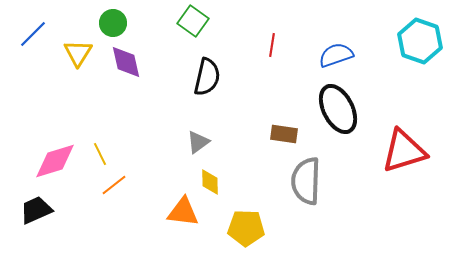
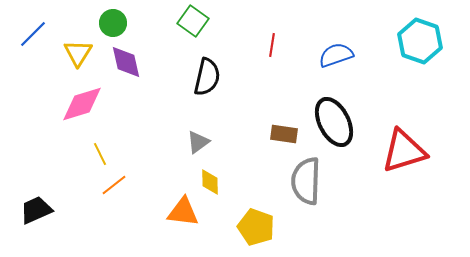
black ellipse: moved 4 px left, 13 px down
pink diamond: moved 27 px right, 57 px up
yellow pentagon: moved 10 px right, 1 px up; rotated 18 degrees clockwise
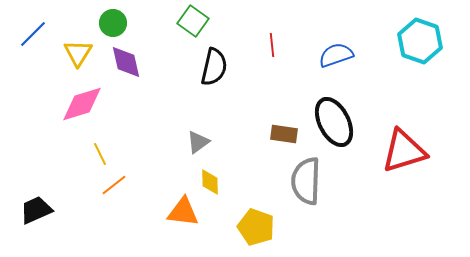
red line: rotated 15 degrees counterclockwise
black semicircle: moved 7 px right, 10 px up
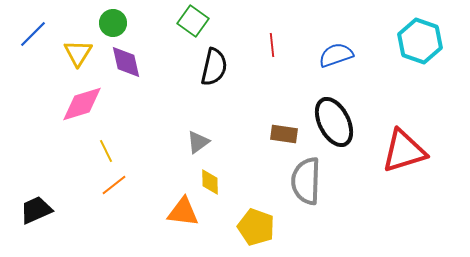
yellow line: moved 6 px right, 3 px up
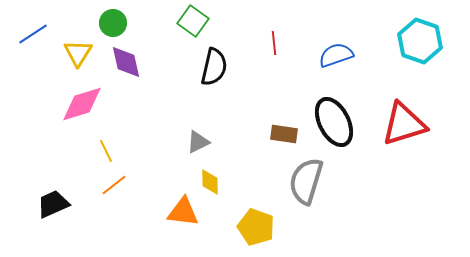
blue line: rotated 12 degrees clockwise
red line: moved 2 px right, 2 px up
gray triangle: rotated 10 degrees clockwise
red triangle: moved 27 px up
gray semicircle: rotated 15 degrees clockwise
black trapezoid: moved 17 px right, 6 px up
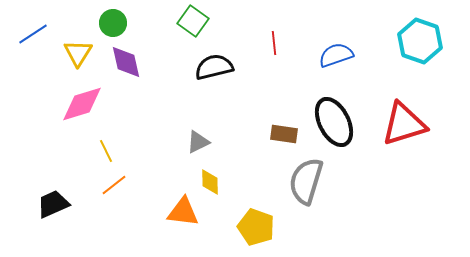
black semicircle: rotated 117 degrees counterclockwise
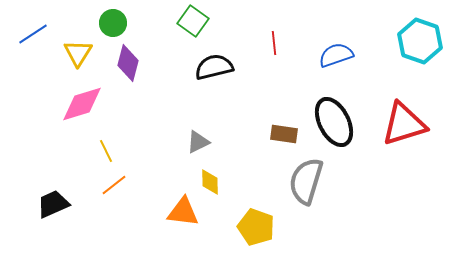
purple diamond: moved 2 px right, 1 px down; rotated 27 degrees clockwise
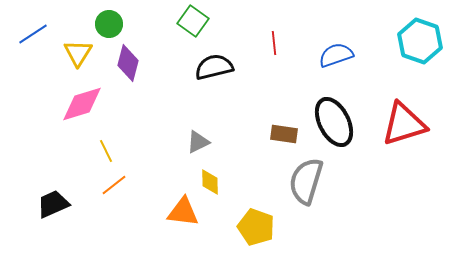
green circle: moved 4 px left, 1 px down
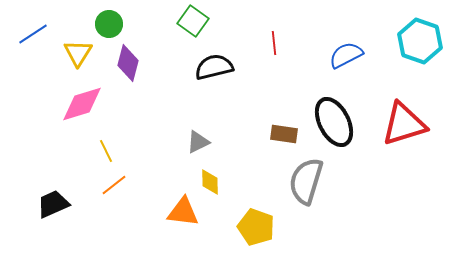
blue semicircle: moved 10 px right; rotated 8 degrees counterclockwise
